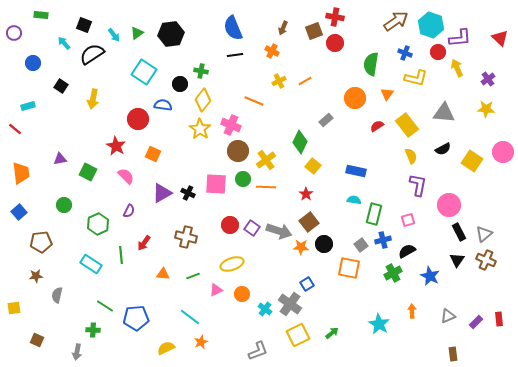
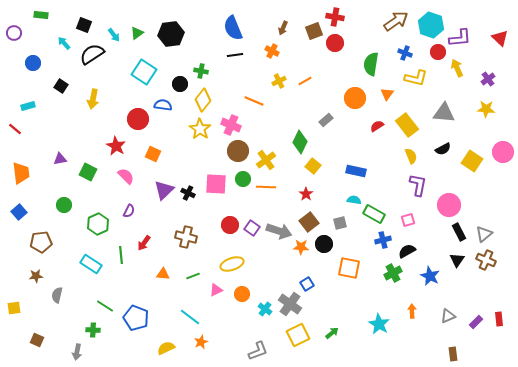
purple triangle at (162, 193): moved 2 px right, 3 px up; rotated 15 degrees counterclockwise
green rectangle at (374, 214): rotated 75 degrees counterclockwise
gray square at (361, 245): moved 21 px left, 22 px up; rotated 24 degrees clockwise
blue pentagon at (136, 318): rotated 25 degrees clockwise
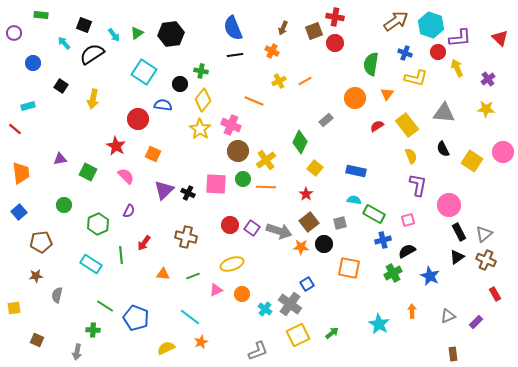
black semicircle at (443, 149): rotated 91 degrees clockwise
yellow square at (313, 166): moved 2 px right, 2 px down
black triangle at (457, 260): moved 3 px up; rotated 21 degrees clockwise
red rectangle at (499, 319): moved 4 px left, 25 px up; rotated 24 degrees counterclockwise
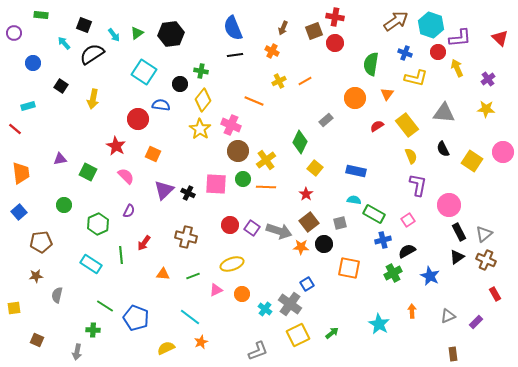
blue semicircle at (163, 105): moved 2 px left
pink square at (408, 220): rotated 16 degrees counterclockwise
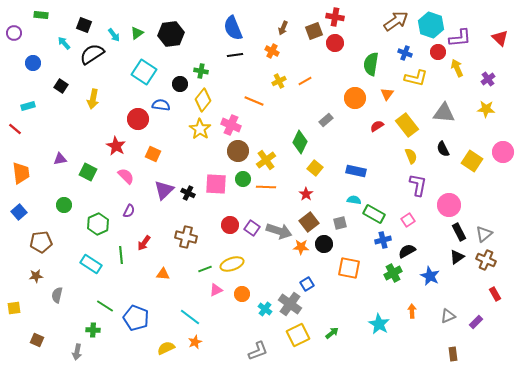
green line at (193, 276): moved 12 px right, 7 px up
orange star at (201, 342): moved 6 px left
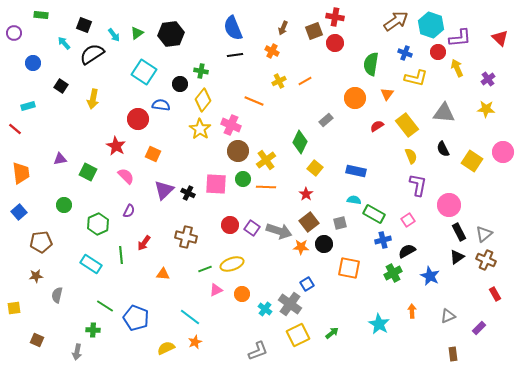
purple rectangle at (476, 322): moved 3 px right, 6 px down
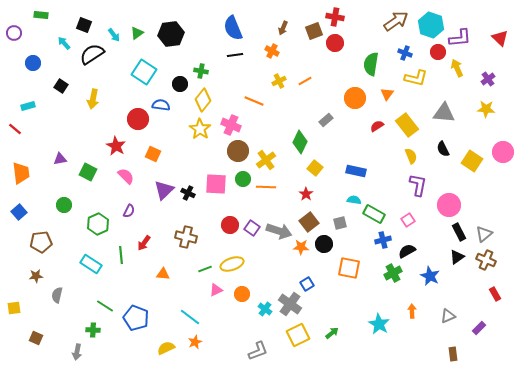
brown square at (37, 340): moved 1 px left, 2 px up
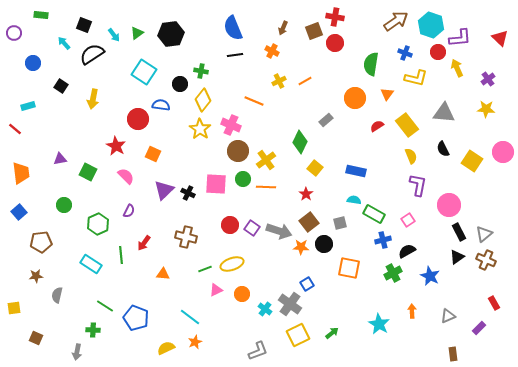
red rectangle at (495, 294): moved 1 px left, 9 px down
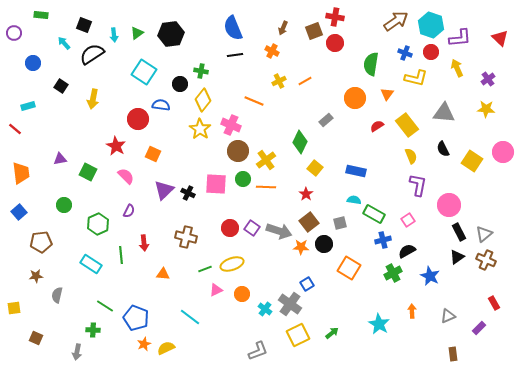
cyan arrow at (114, 35): rotated 32 degrees clockwise
red circle at (438, 52): moved 7 px left
red circle at (230, 225): moved 3 px down
red arrow at (144, 243): rotated 42 degrees counterclockwise
orange square at (349, 268): rotated 20 degrees clockwise
orange star at (195, 342): moved 51 px left, 2 px down
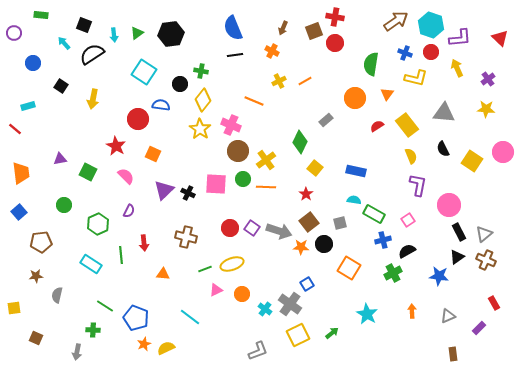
blue star at (430, 276): moved 9 px right; rotated 18 degrees counterclockwise
cyan star at (379, 324): moved 12 px left, 10 px up
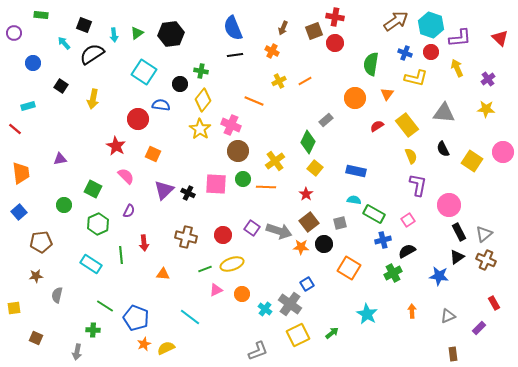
green diamond at (300, 142): moved 8 px right
yellow cross at (266, 160): moved 9 px right, 1 px down
green square at (88, 172): moved 5 px right, 17 px down
red circle at (230, 228): moved 7 px left, 7 px down
